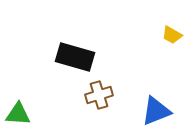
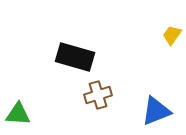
yellow trapezoid: rotated 95 degrees clockwise
brown cross: moved 1 px left
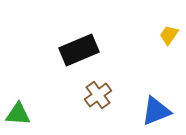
yellow trapezoid: moved 3 px left
black rectangle: moved 4 px right, 7 px up; rotated 39 degrees counterclockwise
brown cross: rotated 20 degrees counterclockwise
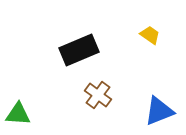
yellow trapezoid: moved 19 px left; rotated 90 degrees clockwise
brown cross: rotated 16 degrees counterclockwise
blue triangle: moved 3 px right
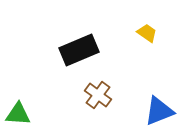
yellow trapezoid: moved 3 px left, 2 px up
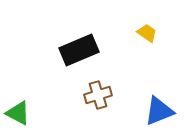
brown cross: rotated 36 degrees clockwise
green triangle: moved 1 px up; rotated 24 degrees clockwise
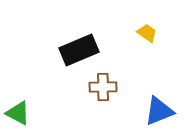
brown cross: moved 5 px right, 8 px up; rotated 16 degrees clockwise
